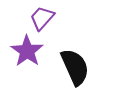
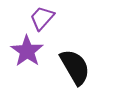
black semicircle: rotated 6 degrees counterclockwise
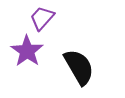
black semicircle: moved 4 px right
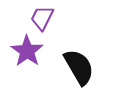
purple trapezoid: rotated 16 degrees counterclockwise
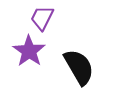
purple star: moved 2 px right
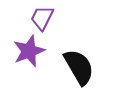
purple star: rotated 16 degrees clockwise
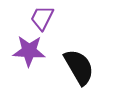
purple star: rotated 24 degrees clockwise
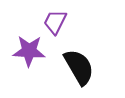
purple trapezoid: moved 13 px right, 4 px down
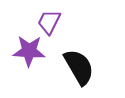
purple trapezoid: moved 6 px left
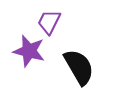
purple star: rotated 12 degrees clockwise
